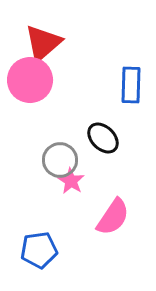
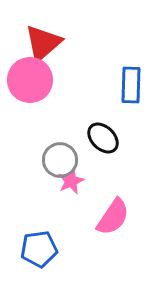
pink star: rotated 16 degrees clockwise
blue pentagon: moved 1 px up
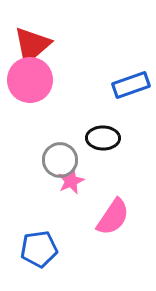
red triangle: moved 11 px left, 2 px down
blue rectangle: rotated 69 degrees clockwise
black ellipse: rotated 44 degrees counterclockwise
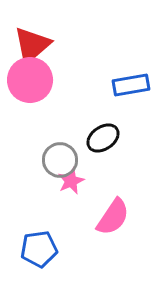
blue rectangle: rotated 9 degrees clockwise
black ellipse: rotated 36 degrees counterclockwise
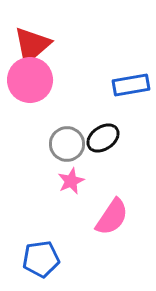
gray circle: moved 7 px right, 16 px up
pink semicircle: moved 1 px left
blue pentagon: moved 2 px right, 10 px down
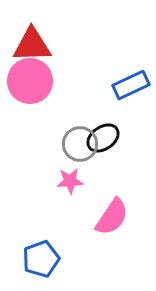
red triangle: rotated 39 degrees clockwise
pink circle: moved 1 px down
blue rectangle: rotated 15 degrees counterclockwise
gray circle: moved 13 px right
pink star: moved 1 px left; rotated 20 degrees clockwise
blue pentagon: rotated 12 degrees counterclockwise
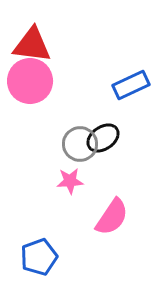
red triangle: rotated 9 degrees clockwise
blue pentagon: moved 2 px left, 2 px up
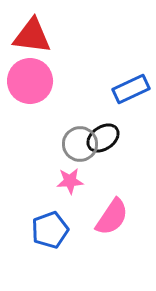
red triangle: moved 9 px up
blue rectangle: moved 4 px down
blue pentagon: moved 11 px right, 27 px up
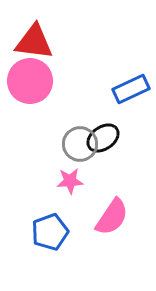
red triangle: moved 2 px right, 6 px down
blue pentagon: moved 2 px down
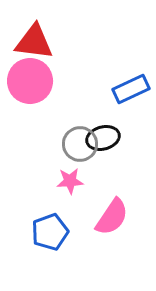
black ellipse: rotated 20 degrees clockwise
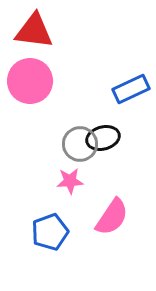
red triangle: moved 11 px up
